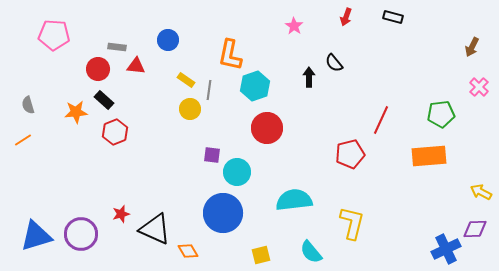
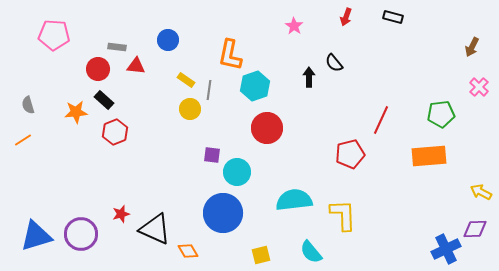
yellow L-shape at (352, 223): moved 9 px left, 8 px up; rotated 16 degrees counterclockwise
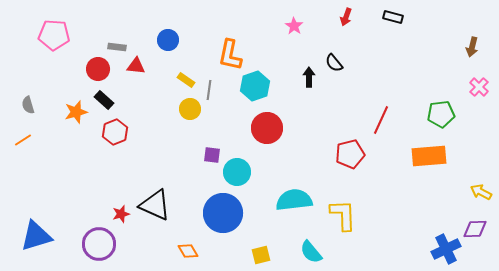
brown arrow at (472, 47): rotated 12 degrees counterclockwise
orange star at (76, 112): rotated 10 degrees counterclockwise
black triangle at (155, 229): moved 24 px up
purple circle at (81, 234): moved 18 px right, 10 px down
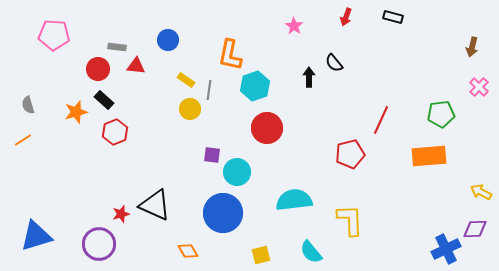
yellow L-shape at (343, 215): moved 7 px right, 5 px down
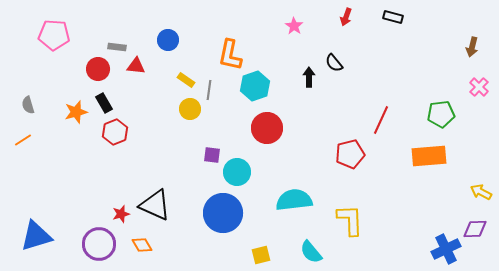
black rectangle at (104, 100): moved 3 px down; rotated 18 degrees clockwise
orange diamond at (188, 251): moved 46 px left, 6 px up
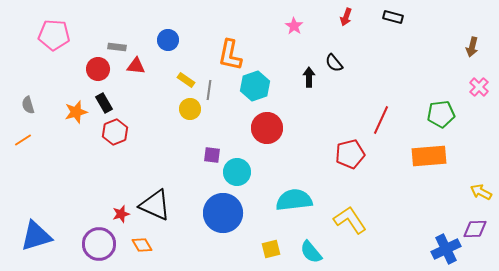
yellow L-shape at (350, 220): rotated 32 degrees counterclockwise
yellow square at (261, 255): moved 10 px right, 6 px up
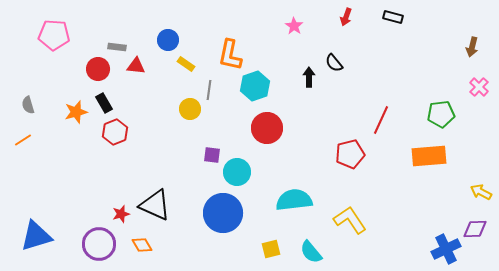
yellow rectangle at (186, 80): moved 16 px up
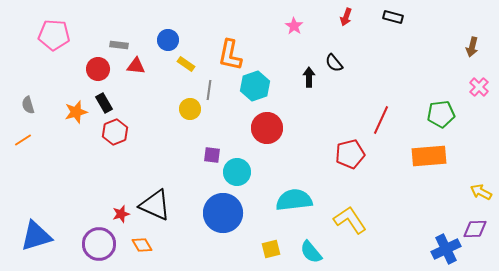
gray rectangle at (117, 47): moved 2 px right, 2 px up
